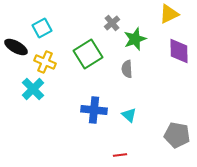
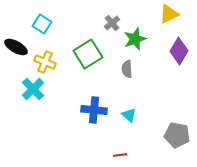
cyan square: moved 4 px up; rotated 30 degrees counterclockwise
purple diamond: rotated 32 degrees clockwise
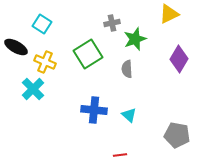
gray cross: rotated 28 degrees clockwise
purple diamond: moved 8 px down
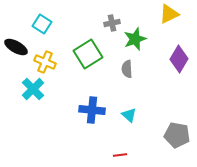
blue cross: moved 2 px left
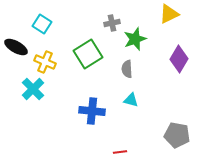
blue cross: moved 1 px down
cyan triangle: moved 2 px right, 15 px up; rotated 28 degrees counterclockwise
red line: moved 3 px up
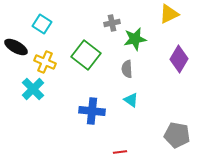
green star: rotated 10 degrees clockwise
green square: moved 2 px left, 1 px down; rotated 20 degrees counterclockwise
cyan triangle: rotated 21 degrees clockwise
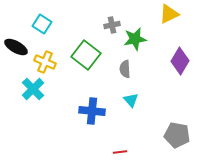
gray cross: moved 2 px down
purple diamond: moved 1 px right, 2 px down
gray semicircle: moved 2 px left
cyan triangle: rotated 14 degrees clockwise
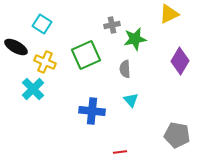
green square: rotated 28 degrees clockwise
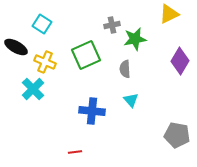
red line: moved 45 px left
